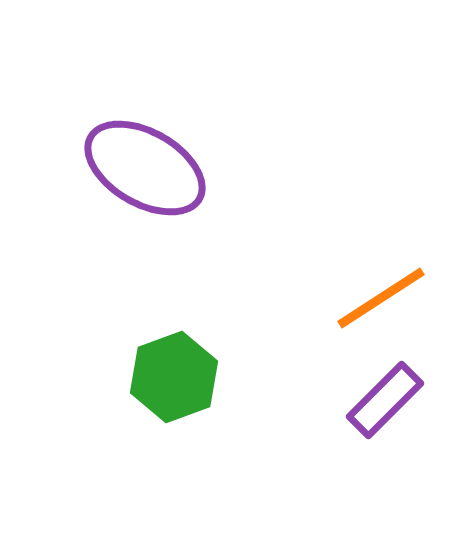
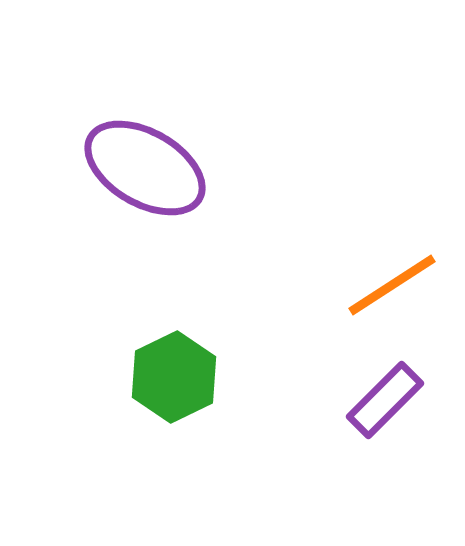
orange line: moved 11 px right, 13 px up
green hexagon: rotated 6 degrees counterclockwise
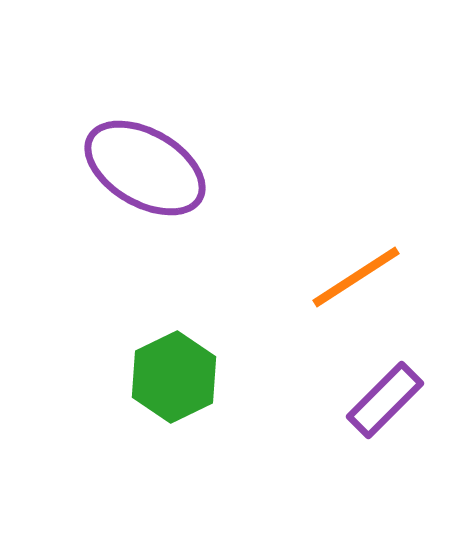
orange line: moved 36 px left, 8 px up
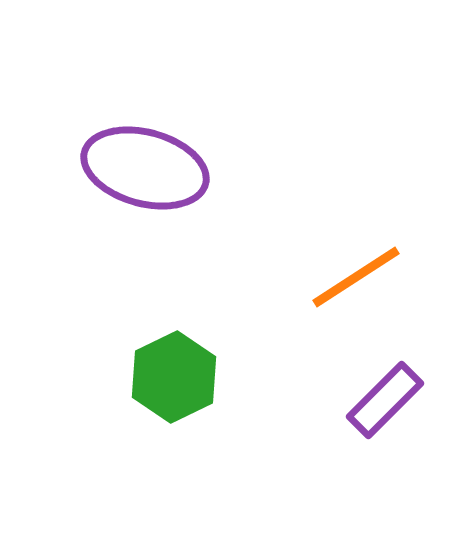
purple ellipse: rotated 15 degrees counterclockwise
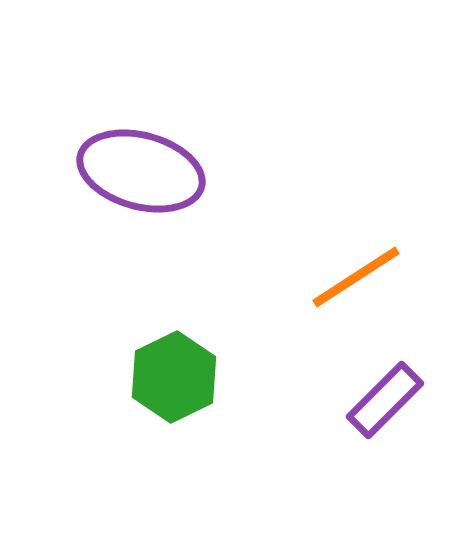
purple ellipse: moved 4 px left, 3 px down
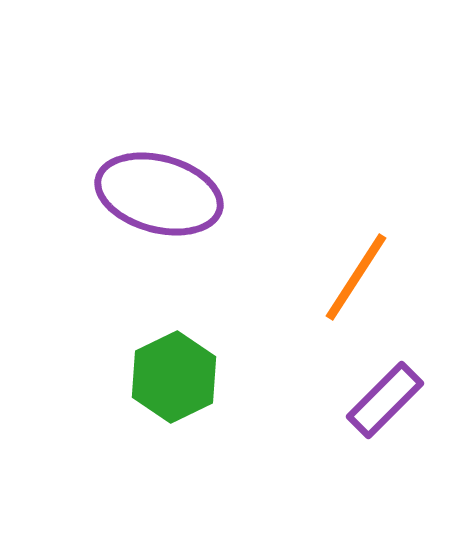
purple ellipse: moved 18 px right, 23 px down
orange line: rotated 24 degrees counterclockwise
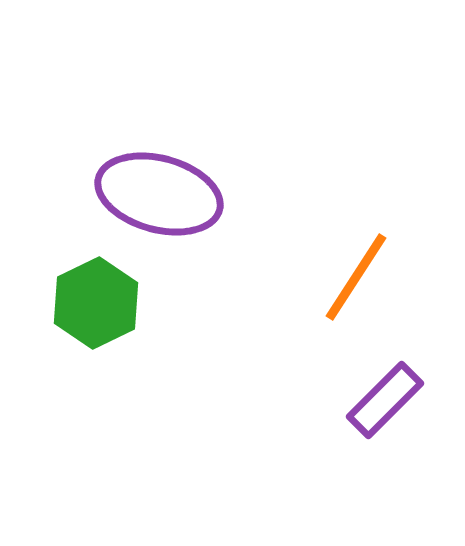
green hexagon: moved 78 px left, 74 px up
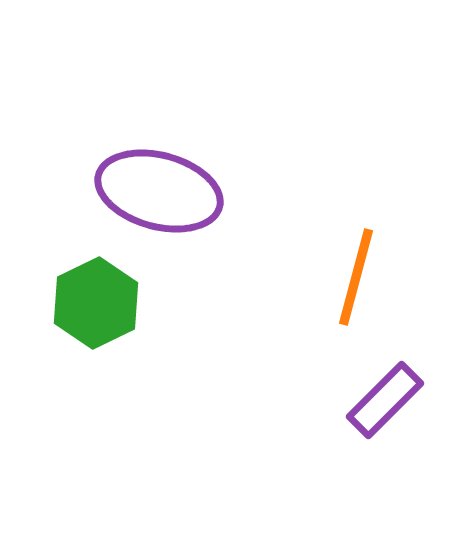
purple ellipse: moved 3 px up
orange line: rotated 18 degrees counterclockwise
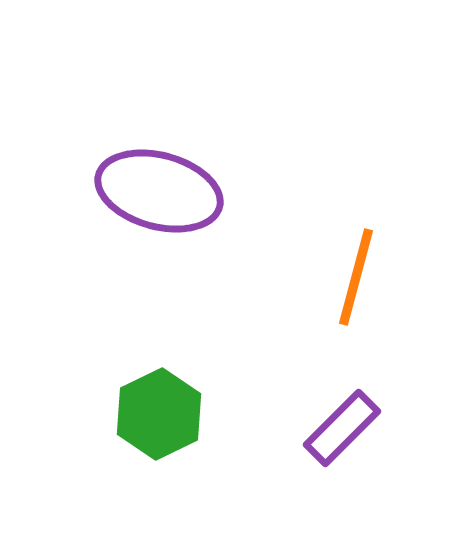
green hexagon: moved 63 px right, 111 px down
purple rectangle: moved 43 px left, 28 px down
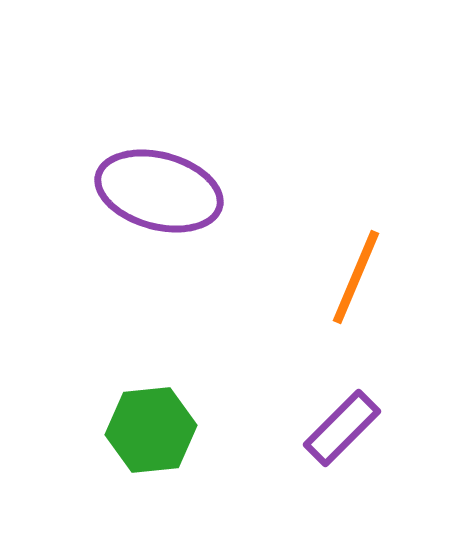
orange line: rotated 8 degrees clockwise
green hexagon: moved 8 px left, 16 px down; rotated 20 degrees clockwise
